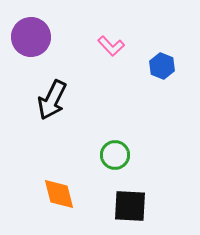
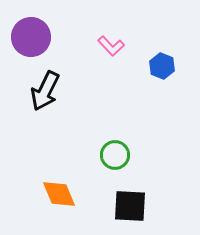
black arrow: moved 7 px left, 9 px up
orange diamond: rotated 9 degrees counterclockwise
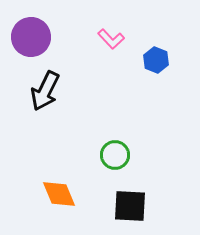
pink L-shape: moved 7 px up
blue hexagon: moved 6 px left, 6 px up
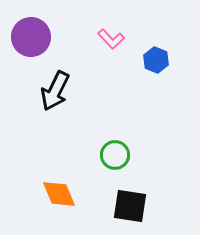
black arrow: moved 10 px right
black square: rotated 6 degrees clockwise
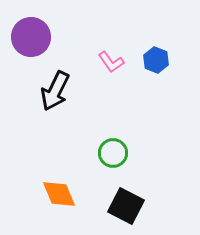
pink L-shape: moved 23 px down; rotated 8 degrees clockwise
green circle: moved 2 px left, 2 px up
black square: moved 4 px left; rotated 18 degrees clockwise
